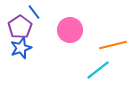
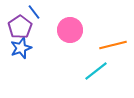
cyan line: moved 2 px left, 1 px down
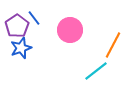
blue line: moved 6 px down
purple pentagon: moved 3 px left, 1 px up
orange line: rotated 48 degrees counterclockwise
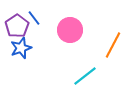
cyan line: moved 11 px left, 5 px down
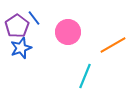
pink circle: moved 2 px left, 2 px down
orange line: rotated 32 degrees clockwise
cyan line: rotated 30 degrees counterclockwise
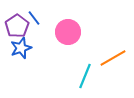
orange line: moved 13 px down
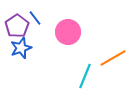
blue line: moved 1 px right
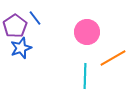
purple pentagon: moved 2 px left
pink circle: moved 19 px right
cyan line: rotated 20 degrees counterclockwise
